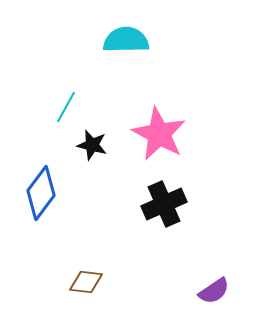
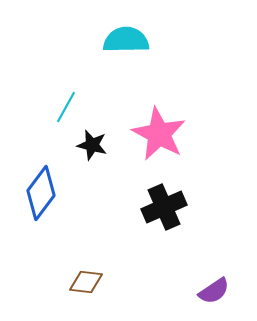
black cross: moved 3 px down
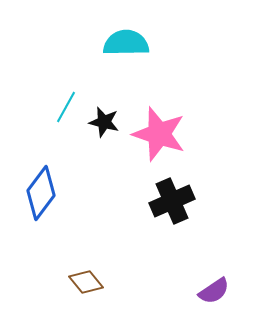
cyan semicircle: moved 3 px down
pink star: rotated 10 degrees counterclockwise
black star: moved 12 px right, 23 px up
black cross: moved 8 px right, 6 px up
brown diamond: rotated 44 degrees clockwise
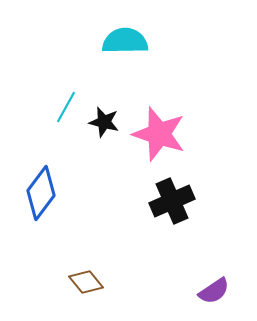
cyan semicircle: moved 1 px left, 2 px up
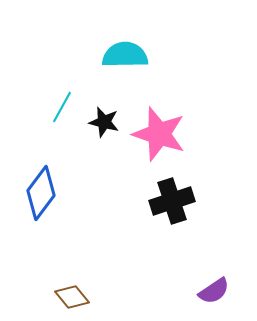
cyan semicircle: moved 14 px down
cyan line: moved 4 px left
black cross: rotated 6 degrees clockwise
brown diamond: moved 14 px left, 15 px down
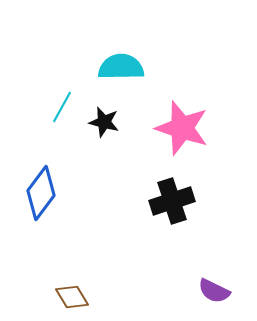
cyan semicircle: moved 4 px left, 12 px down
pink star: moved 23 px right, 6 px up
purple semicircle: rotated 60 degrees clockwise
brown diamond: rotated 8 degrees clockwise
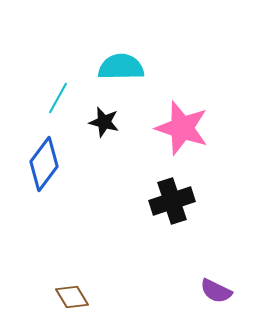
cyan line: moved 4 px left, 9 px up
blue diamond: moved 3 px right, 29 px up
purple semicircle: moved 2 px right
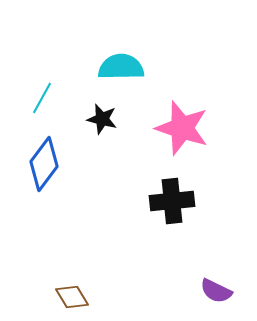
cyan line: moved 16 px left
black star: moved 2 px left, 3 px up
black cross: rotated 12 degrees clockwise
